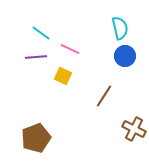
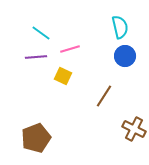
cyan semicircle: moved 1 px up
pink line: rotated 42 degrees counterclockwise
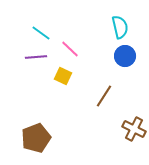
pink line: rotated 60 degrees clockwise
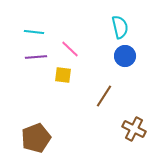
cyan line: moved 7 px left, 1 px up; rotated 30 degrees counterclockwise
yellow square: moved 1 px up; rotated 18 degrees counterclockwise
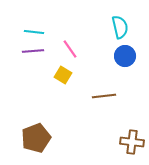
pink line: rotated 12 degrees clockwise
purple line: moved 3 px left, 6 px up
yellow square: rotated 24 degrees clockwise
brown line: rotated 50 degrees clockwise
brown cross: moved 2 px left, 13 px down; rotated 20 degrees counterclockwise
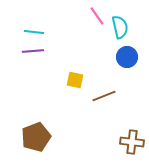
pink line: moved 27 px right, 33 px up
blue circle: moved 2 px right, 1 px down
yellow square: moved 12 px right, 5 px down; rotated 18 degrees counterclockwise
brown line: rotated 15 degrees counterclockwise
brown pentagon: moved 1 px up
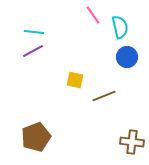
pink line: moved 4 px left, 1 px up
purple line: rotated 25 degrees counterclockwise
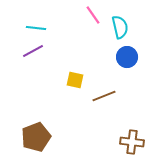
cyan line: moved 2 px right, 4 px up
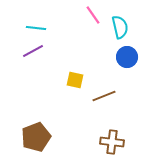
brown cross: moved 20 px left
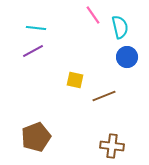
brown cross: moved 4 px down
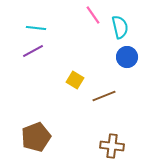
yellow square: rotated 18 degrees clockwise
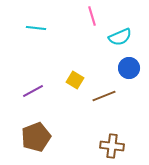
pink line: moved 1 px left, 1 px down; rotated 18 degrees clockwise
cyan semicircle: moved 10 px down; rotated 80 degrees clockwise
purple line: moved 40 px down
blue circle: moved 2 px right, 11 px down
